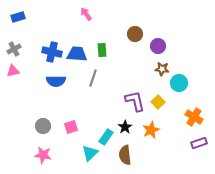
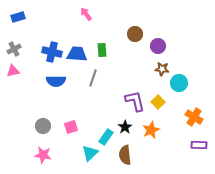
purple rectangle: moved 2 px down; rotated 21 degrees clockwise
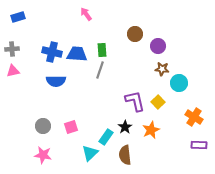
gray cross: moved 2 px left; rotated 24 degrees clockwise
gray line: moved 7 px right, 8 px up
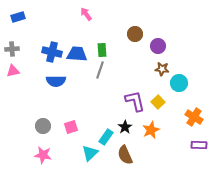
brown semicircle: rotated 18 degrees counterclockwise
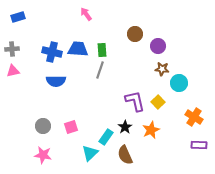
blue trapezoid: moved 1 px right, 5 px up
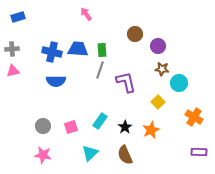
purple L-shape: moved 9 px left, 19 px up
cyan rectangle: moved 6 px left, 16 px up
purple rectangle: moved 7 px down
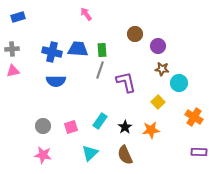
orange star: rotated 18 degrees clockwise
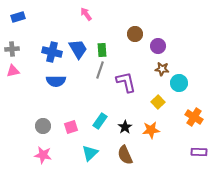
blue trapezoid: rotated 55 degrees clockwise
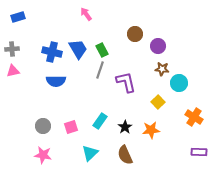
green rectangle: rotated 24 degrees counterclockwise
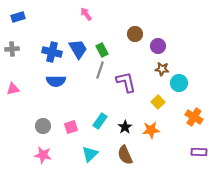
pink triangle: moved 18 px down
cyan triangle: moved 1 px down
